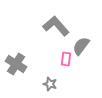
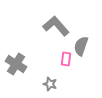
gray semicircle: rotated 18 degrees counterclockwise
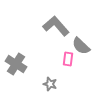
gray semicircle: rotated 66 degrees counterclockwise
pink rectangle: moved 2 px right
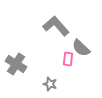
gray semicircle: moved 2 px down
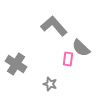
gray L-shape: moved 2 px left
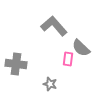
gray cross: rotated 25 degrees counterclockwise
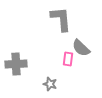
gray L-shape: moved 7 px right, 7 px up; rotated 36 degrees clockwise
gray cross: rotated 10 degrees counterclockwise
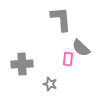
gray cross: moved 6 px right
